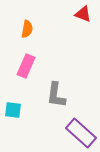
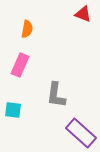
pink rectangle: moved 6 px left, 1 px up
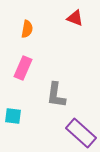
red triangle: moved 8 px left, 4 px down
pink rectangle: moved 3 px right, 3 px down
cyan square: moved 6 px down
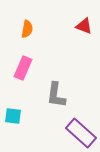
red triangle: moved 9 px right, 8 px down
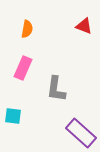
gray L-shape: moved 6 px up
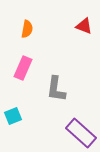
cyan square: rotated 30 degrees counterclockwise
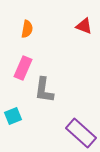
gray L-shape: moved 12 px left, 1 px down
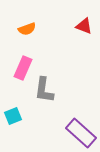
orange semicircle: rotated 60 degrees clockwise
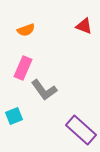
orange semicircle: moved 1 px left, 1 px down
gray L-shape: rotated 44 degrees counterclockwise
cyan square: moved 1 px right
purple rectangle: moved 3 px up
